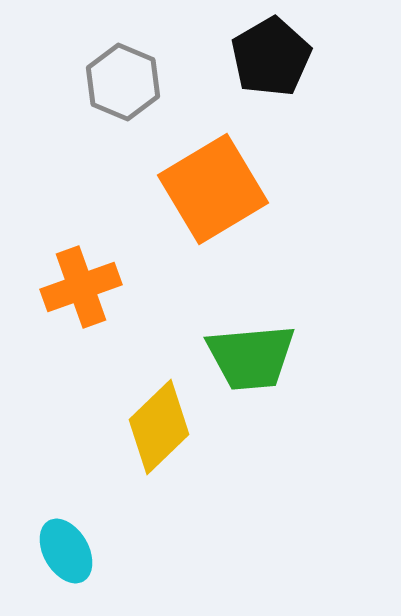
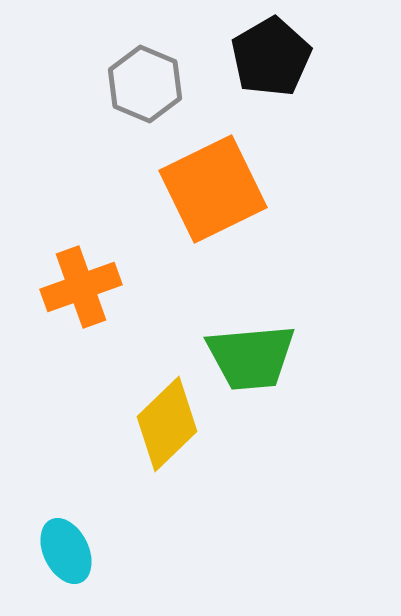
gray hexagon: moved 22 px right, 2 px down
orange square: rotated 5 degrees clockwise
yellow diamond: moved 8 px right, 3 px up
cyan ellipse: rotated 4 degrees clockwise
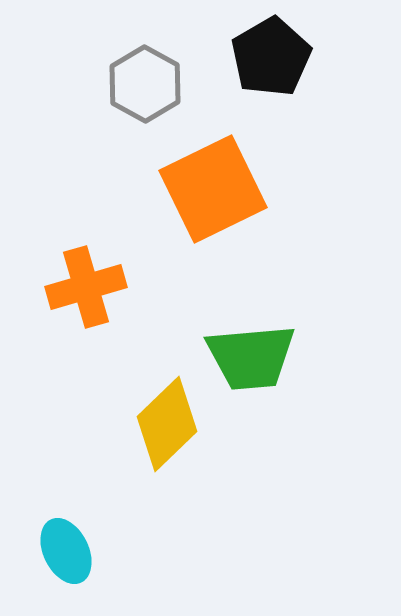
gray hexagon: rotated 6 degrees clockwise
orange cross: moved 5 px right; rotated 4 degrees clockwise
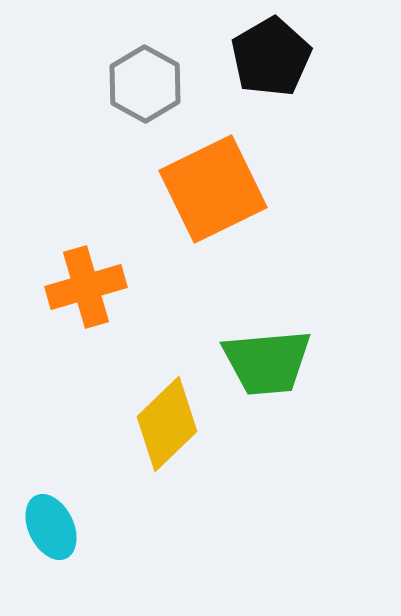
green trapezoid: moved 16 px right, 5 px down
cyan ellipse: moved 15 px left, 24 px up
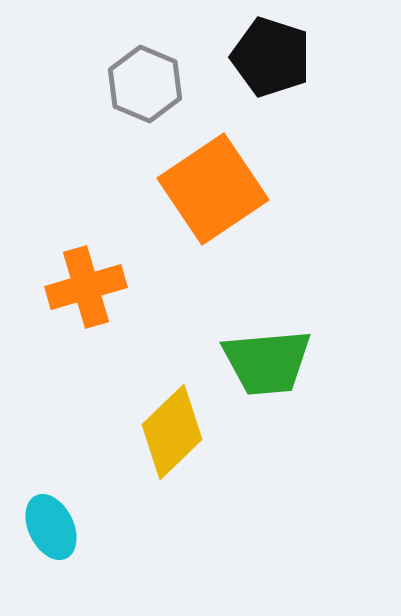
black pentagon: rotated 24 degrees counterclockwise
gray hexagon: rotated 6 degrees counterclockwise
orange square: rotated 8 degrees counterclockwise
yellow diamond: moved 5 px right, 8 px down
